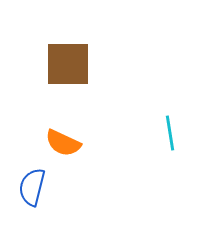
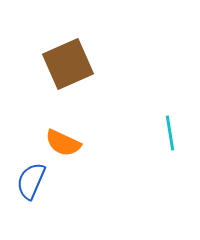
brown square: rotated 24 degrees counterclockwise
blue semicircle: moved 1 px left, 6 px up; rotated 9 degrees clockwise
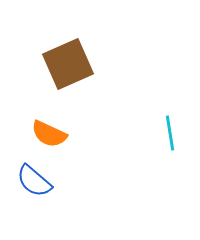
orange semicircle: moved 14 px left, 9 px up
blue semicircle: moved 3 px right; rotated 72 degrees counterclockwise
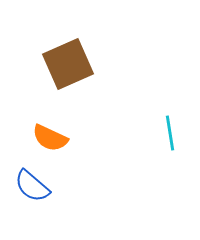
orange semicircle: moved 1 px right, 4 px down
blue semicircle: moved 2 px left, 5 px down
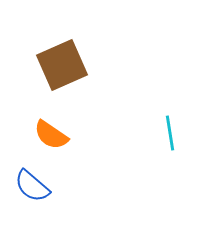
brown square: moved 6 px left, 1 px down
orange semicircle: moved 1 px right, 3 px up; rotated 9 degrees clockwise
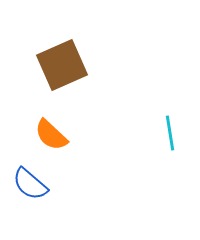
orange semicircle: rotated 9 degrees clockwise
blue semicircle: moved 2 px left, 2 px up
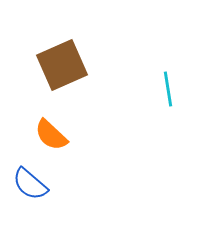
cyan line: moved 2 px left, 44 px up
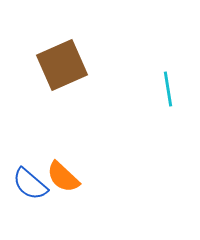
orange semicircle: moved 12 px right, 42 px down
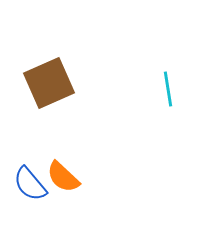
brown square: moved 13 px left, 18 px down
blue semicircle: rotated 9 degrees clockwise
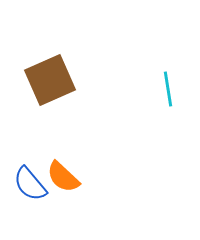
brown square: moved 1 px right, 3 px up
